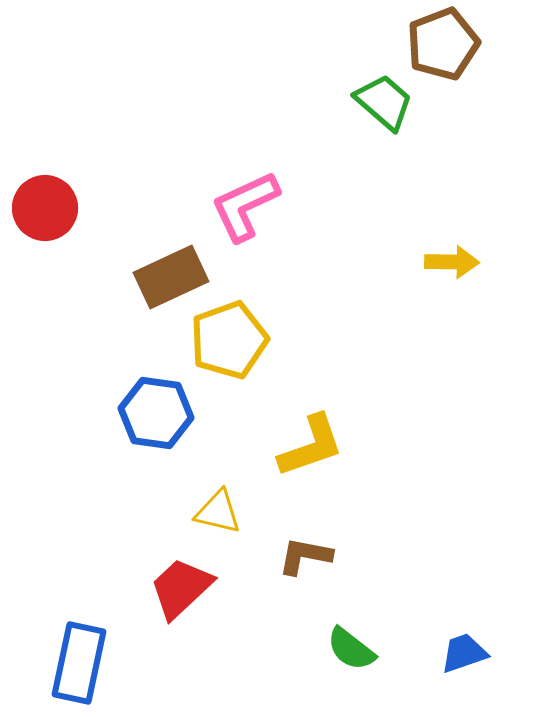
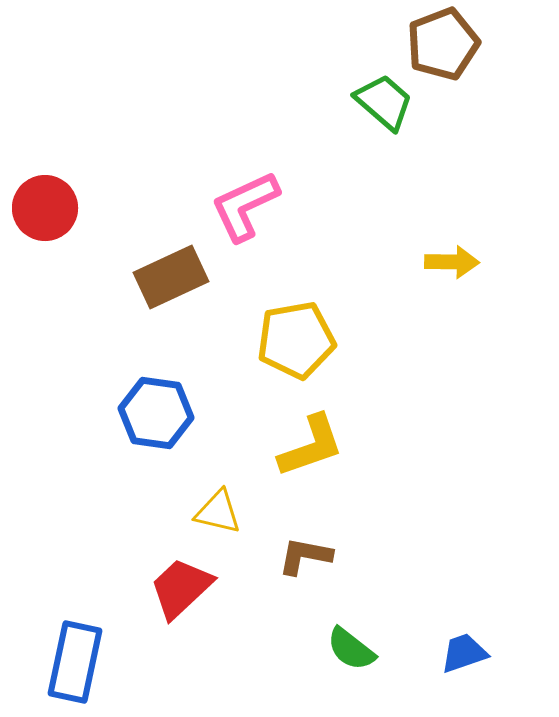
yellow pentagon: moved 67 px right; rotated 10 degrees clockwise
blue rectangle: moved 4 px left, 1 px up
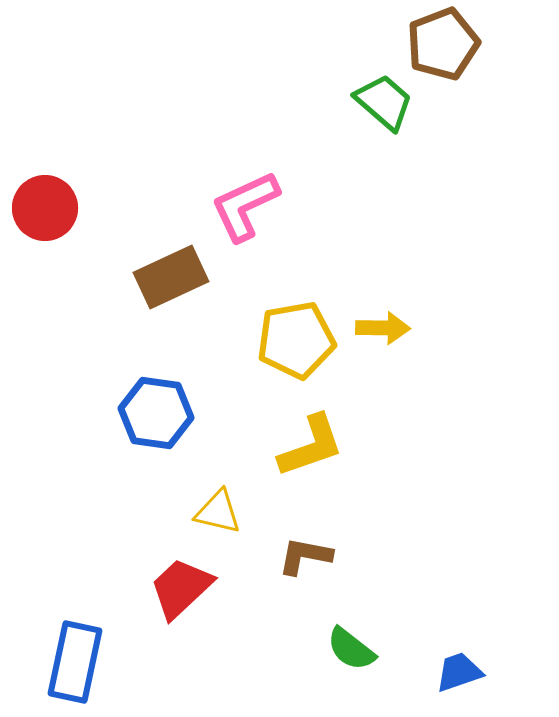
yellow arrow: moved 69 px left, 66 px down
blue trapezoid: moved 5 px left, 19 px down
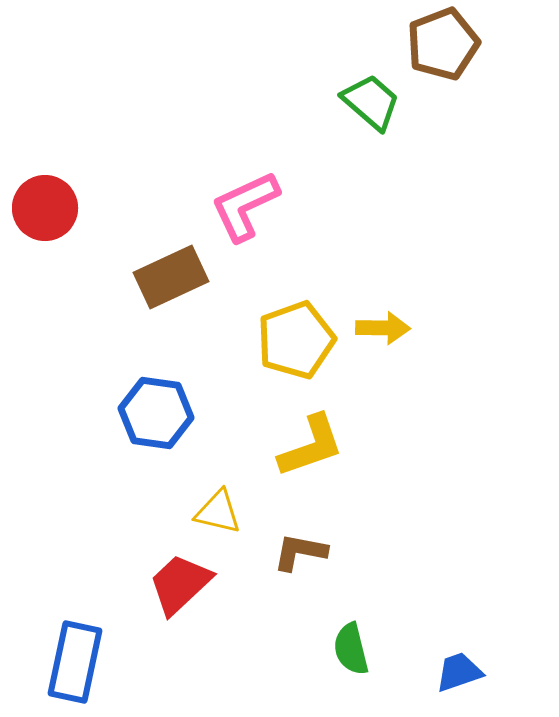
green trapezoid: moved 13 px left
yellow pentagon: rotated 10 degrees counterclockwise
brown L-shape: moved 5 px left, 4 px up
red trapezoid: moved 1 px left, 4 px up
green semicircle: rotated 38 degrees clockwise
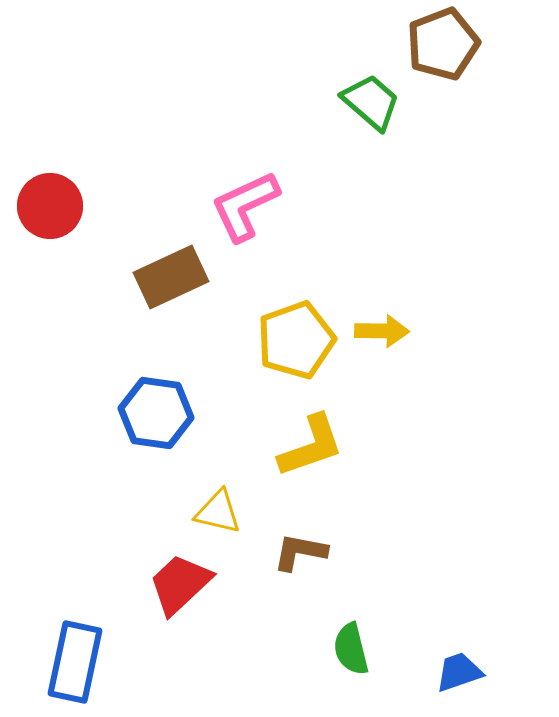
red circle: moved 5 px right, 2 px up
yellow arrow: moved 1 px left, 3 px down
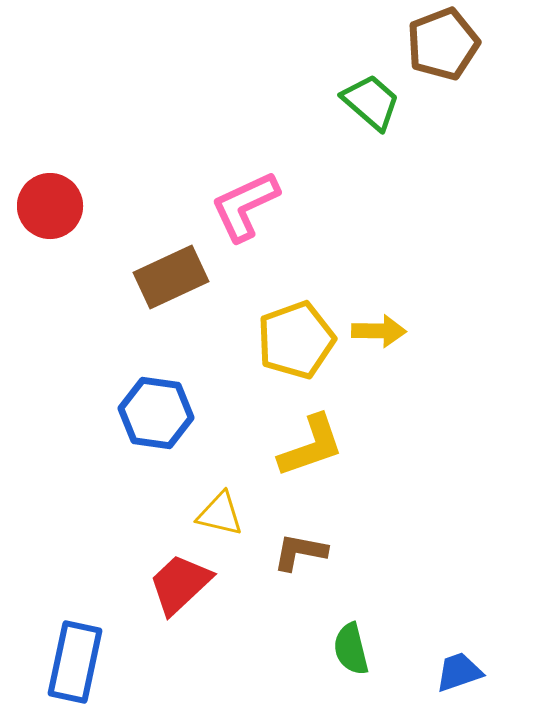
yellow arrow: moved 3 px left
yellow triangle: moved 2 px right, 2 px down
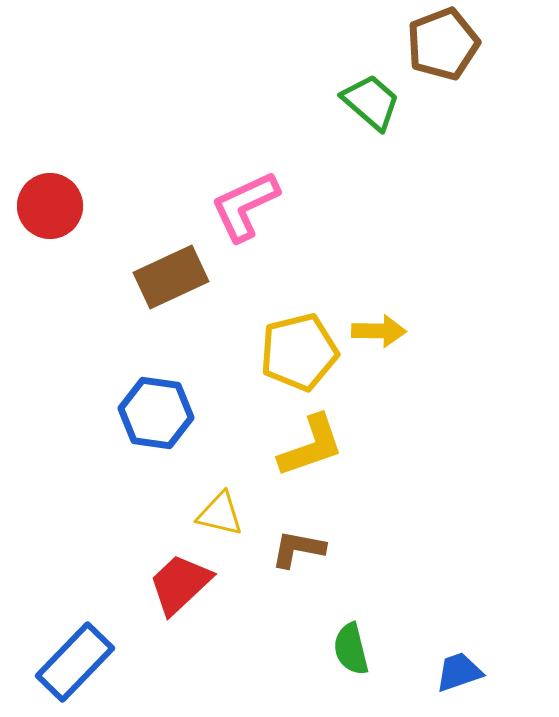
yellow pentagon: moved 3 px right, 12 px down; rotated 6 degrees clockwise
brown L-shape: moved 2 px left, 3 px up
blue rectangle: rotated 32 degrees clockwise
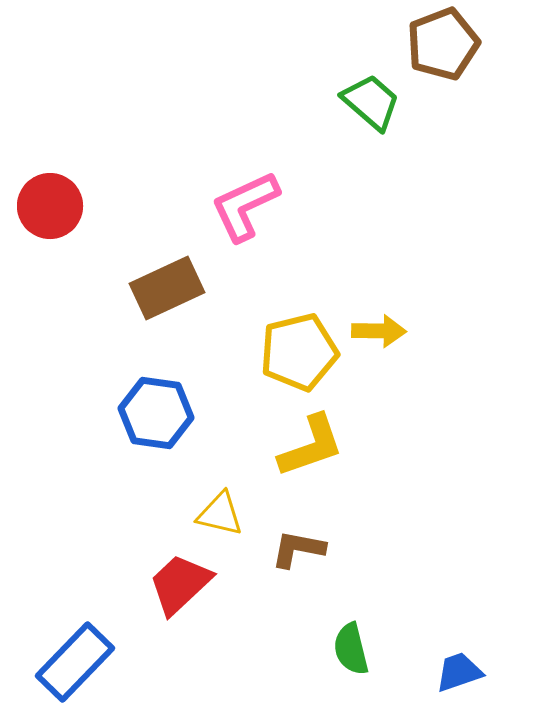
brown rectangle: moved 4 px left, 11 px down
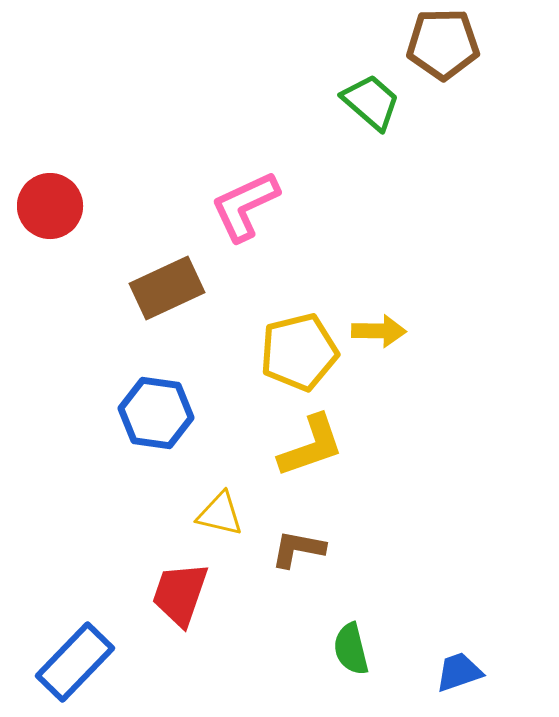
brown pentagon: rotated 20 degrees clockwise
red trapezoid: moved 10 px down; rotated 28 degrees counterclockwise
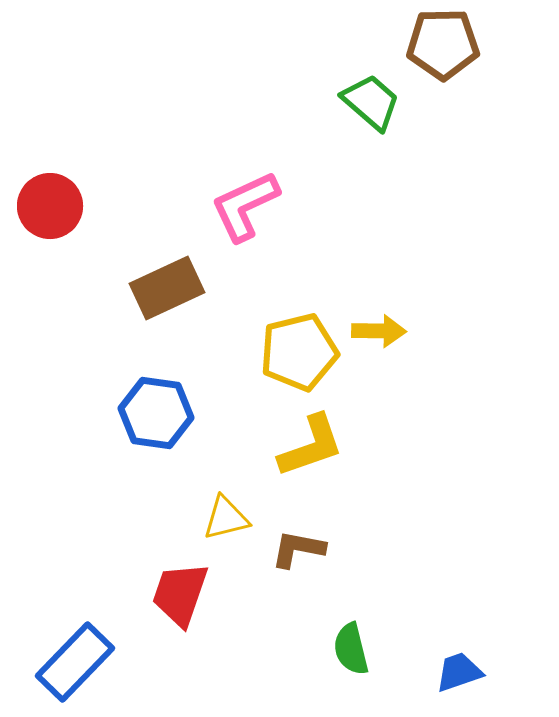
yellow triangle: moved 6 px right, 4 px down; rotated 27 degrees counterclockwise
